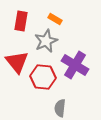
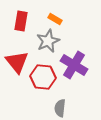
gray star: moved 2 px right
purple cross: moved 1 px left
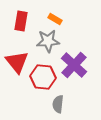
gray star: rotated 20 degrees clockwise
purple cross: rotated 12 degrees clockwise
gray semicircle: moved 2 px left, 4 px up
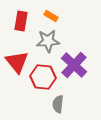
orange rectangle: moved 4 px left, 3 px up
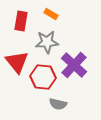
orange rectangle: moved 2 px up
gray star: moved 1 px left, 1 px down
gray semicircle: rotated 84 degrees counterclockwise
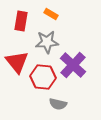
purple cross: moved 1 px left
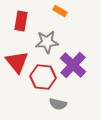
orange rectangle: moved 9 px right, 3 px up
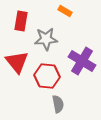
orange rectangle: moved 5 px right
gray star: moved 1 px left, 3 px up
purple cross: moved 9 px right, 4 px up; rotated 12 degrees counterclockwise
red hexagon: moved 4 px right, 1 px up
gray semicircle: rotated 114 degrees counterclockwise
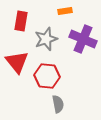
orange rectangle: rotated 40 degrees counterclockwise
gray star: rotated 15 degrees counterclockwise
purple cross: moved 1 px right, 22 px up; rotated 8 degrees counterclockwise
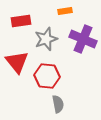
red rectangle: rotated 72 degrees clockwise
